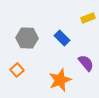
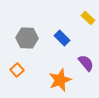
yellow rectangle: rotated 64 degrees clockwise
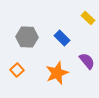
gray hexagon: moved 1 px up
purple semicircle: moved 1 px right, 2 px up
orange star: moved 3 px left, 7 px up
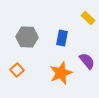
blue rectangle: rotated 56 degrees clockwise
orange star: moved 4 px right
